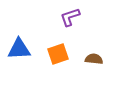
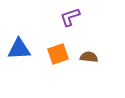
brown semicircle: moved 5 px left, 2 px up
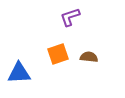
blue triangle: moved 24 px down
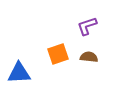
purple L-shape: moved 17 px right, 9 px down
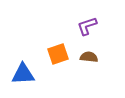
blue triangle: moved 4 px right, 1 px down
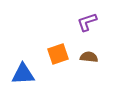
purple L-shape: moved 4 px up
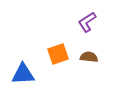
purple L-shape: rotated 15 degrees counterclockwise
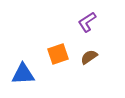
brown semicircle: rotated 42 degrees counterclockwise
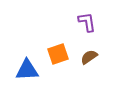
purple L-shape: rotated 115 degrees clockwise
blue triangle: moved 4 px right, 4 px up
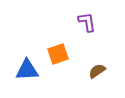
brown semicircle: moved 8 px right, 14 px down
